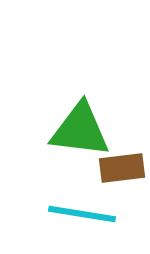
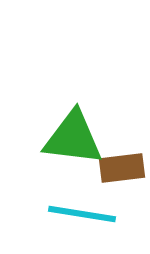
green triangle: moved 7 px left, 8 px down
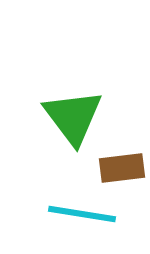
green triangle: moved 21 px up; rotated 46 degrees clockwise
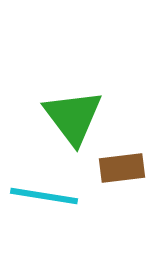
cyan line: moved 38 px left, 18 px up
